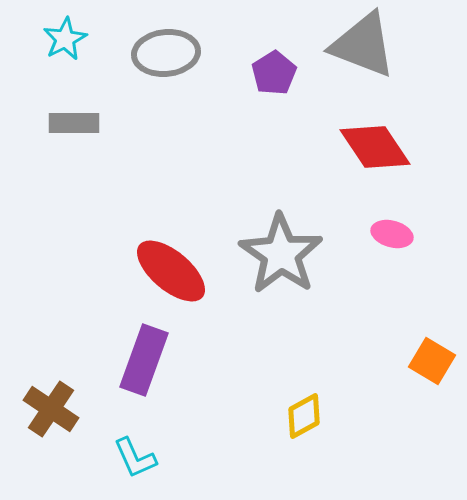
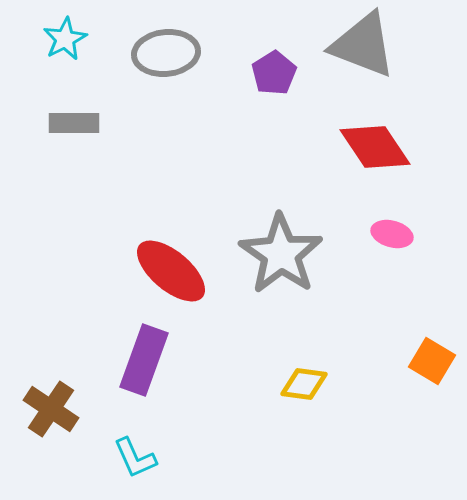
yellow diamond: moved 32 px up; rotated 36 degrees clockwise
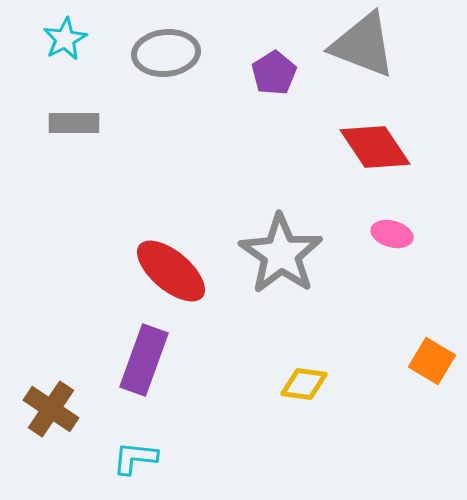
cyan L-shape: rotated 120 degrees clockwise
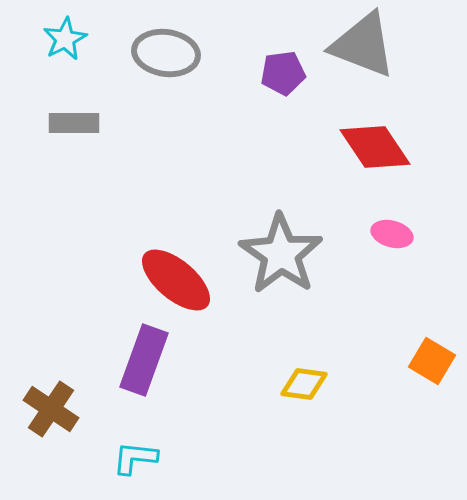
gray ellipse: rotated 14 degrees clockwise
purple pentagon: moved 9 px right; rotated 24 degrees clockwise
red ellipse: moved 5 px right, 9 px down
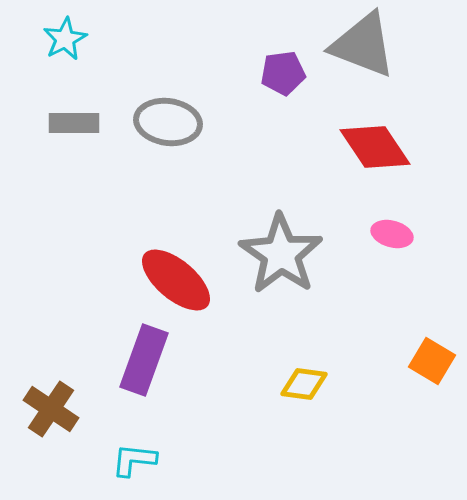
gray ellipse: moved 2 px right, 69 px down
cyan L-shape: moved 1 px left, 2 px down
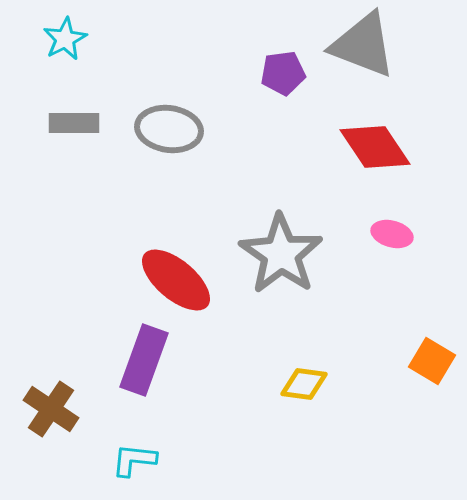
gray ellipse: moved 1 px right, 7 px down
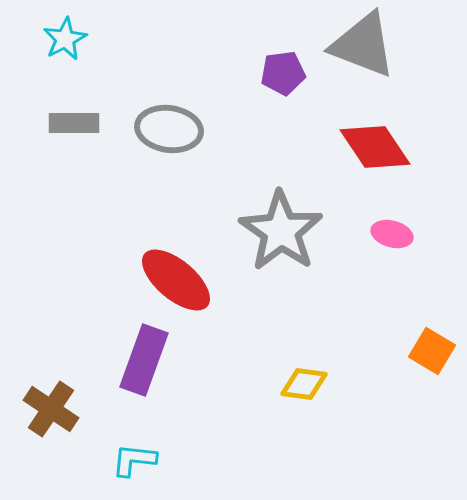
gray star: moved 23 px up
orange square: moved 10 px up
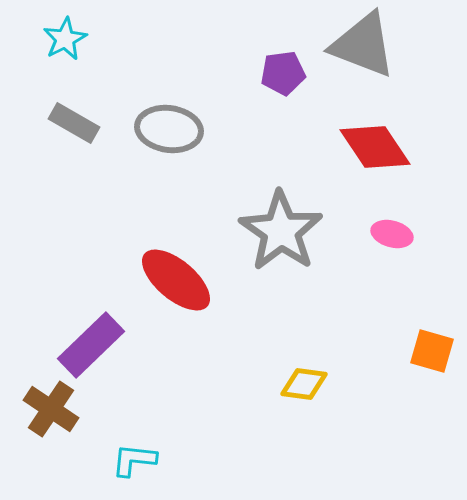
gray rectangle: rotated 30 degrees clockwise
orange square: rotated 15 degrees counterclockwise
purple rectangle: moved 53 px left, 15 px up; rotated 26 degrees clockwise
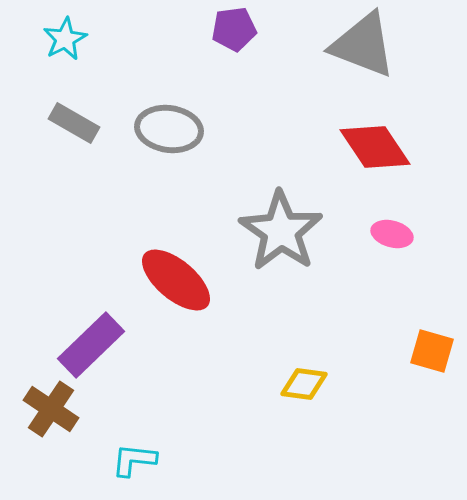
purple pentagon: moved 49 px left, 44 px up
